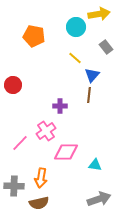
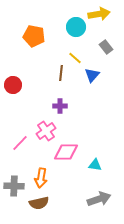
brown line: moved 28 px left, 22 px up
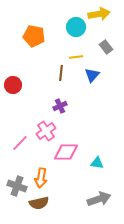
yellow line: moved 1 px right, 1 px up; rotated 48 degrees counterclockwise
purple cross: rotated 24 degrees counterclockwise
cyan triangle: moved 2 px right, 2 px up
gray cross: moved 3 px right; rotated 18 degrees clockwise
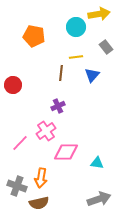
purple cross: moved 2 px left
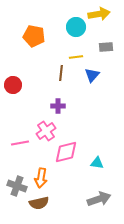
gray rectangle: rotated 56 degrees counterclockwise
purple cross: rotated 24 degrees clockwise
pink line: rotated 36 degrees clockwise
pink diamond: rotated 15 degrees counterclockwise
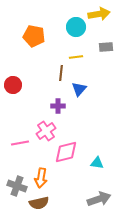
blue triangle: moved 13 px left, 14 px down
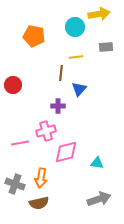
cyan circle: moved 1 px left
pink cross: rotated 18 degrees clockwise
gray cross: moved 2 px left, 2 px up
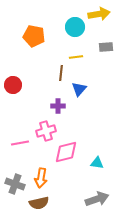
gray arrow: moved 2 px left
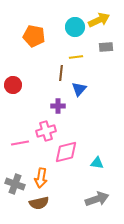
yellow arrow: moved 6 px down; rotated 15 degrees counterclockwise
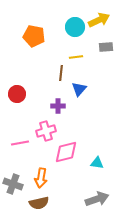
red circle: moved 4 px right, 9 px down
gray cross: moved 2 px left
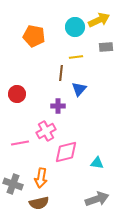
pink cross: rotated 12 degrees counterclockwise
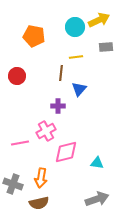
red circle: moved 18 px up
